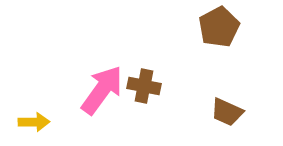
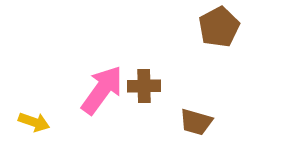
brown cross: rotated 12 degrees counterclockwise
brown trapezoid: moved 31 px left, 10 px down; rotated 8 degrees counterclockwise
yellow arrow: rotated 20 degrees clockwise
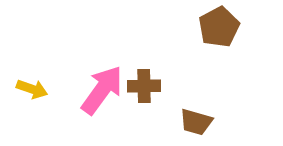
yellow arrow: moved 2 px left, 33 px up
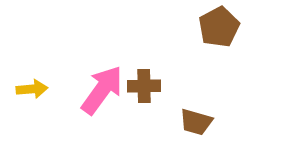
yellow arrow: rotated 24 degrees counterclockwise
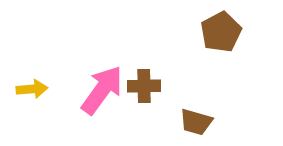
brown pentagon: moved 2 px right, 5 px down
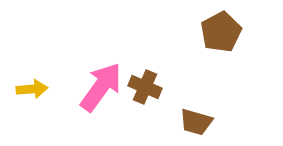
brown cross: moved 1 px right, 1 px down; rotated 24 degrees clockwise
pink arrow: moved 1 px left, 3 px up
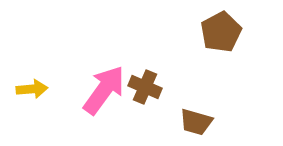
pink arrow: moved 3 px right, 3 px down
